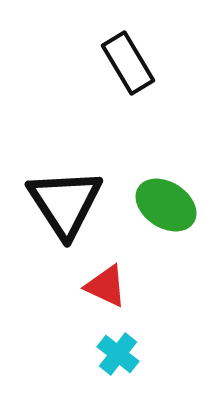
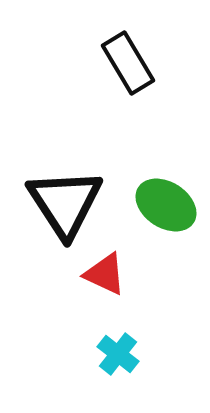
red triangle: moved 1 px left, 12 px up
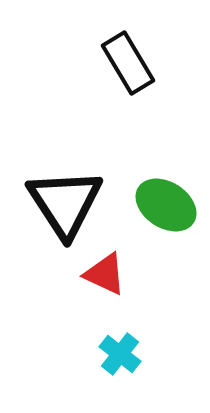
cyan cross: moved 2 px right
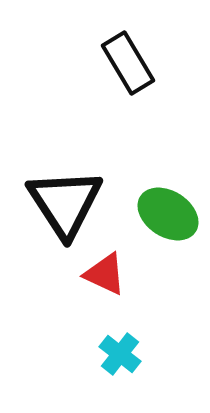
green ellipse: moved 2 px right, 9 px down
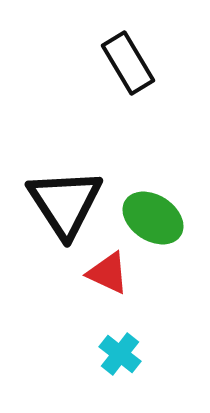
green ellipse: moved 15 px left, 4 px down
red triangle: moved 3 px right, 1 px up
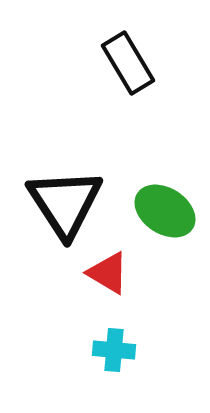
green ellipse: moved 12 px right, 7 px up
red triangle: rotated 6 degrees clockwise
cyan cross: moved 6 px left, 4 px up; rotated 33 degrees counterclockwise
